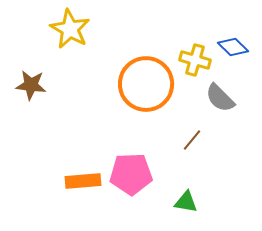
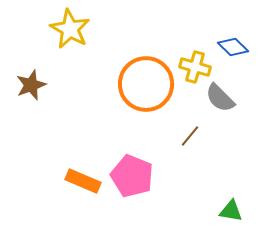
yellow cross: moved 7 px down
brown star: rotated 28 degrees counterclockwise
brown line: moved 2 px left, 4 px up
pink pentagon: moved 1 px right, 2 px down; rotated 24 degrees clockwise
orange rectangle: rotated 28 degrees clockwise
green triangle: moved 45 px right, 9 px down
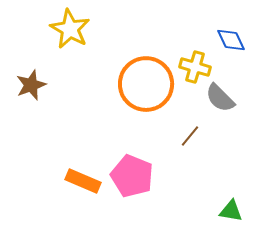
blue diamond: moved 2 px left, 7 px up; rotated 20 degrees clockwise
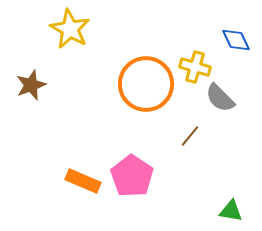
blue diamond: moved 5 px right
pink pentagon: rotated 12 degrees clockwise
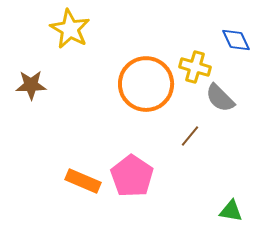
brown star: rotated 20 degrees clockwise
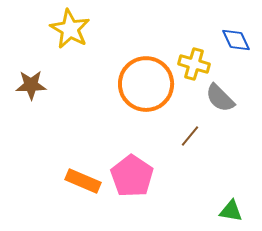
yellow cross: moved 1 px left, 3 px up
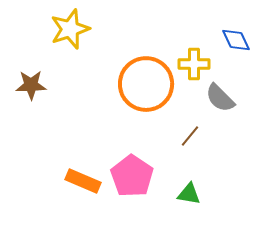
yellow star: rotated 24 degrees clockwise
yellow cross: rotated 16 degrees counterclockwise
green triangle: moved 42 px left, 17 px up
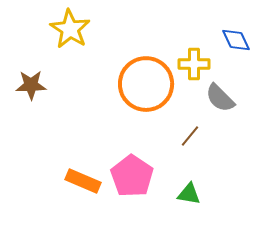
yellow star: rotated 21 degrees counterclockwise
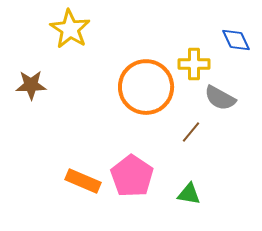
orange circle: moved 3 px down
gray semicircle: rotated 16 degrees counterclockwise
brown line: moved 1 px right, 4 px up
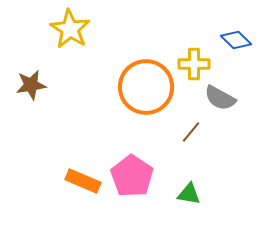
blue diamond: rotated 20 degrees counterclockwise
brown star: rotated 8 degrees counterclockwise
